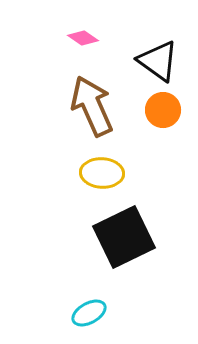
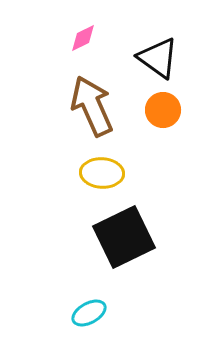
pink diamond: rotated 60 degrees counterclockwise
black triangle: moved 3 px up
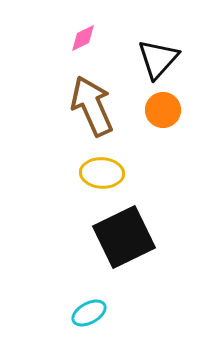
black triangle: moved 1 px down; rotated 36 degrees clockwise
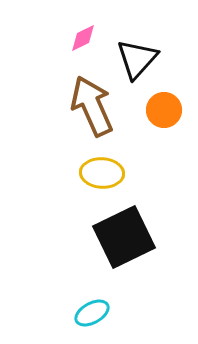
black triangle: moved 21 px left
orange circle: moved 1 px right
cyan ellipse: moved 3 px right
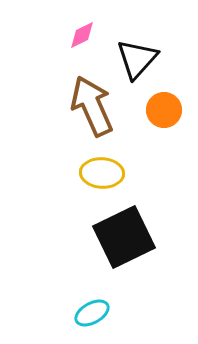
pink diamond: moved 1 px left, 3 px up
